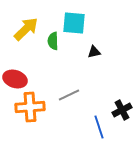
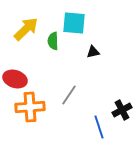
black triangle: moved 1 px left
gray line: rotated 30 degrees counterclockwise
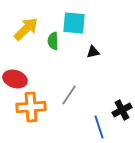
orange cross: moved 1 px right
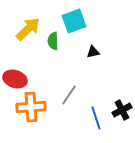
cyan square: moved 2 px up; rotated 25 degrees counterclockwise
yellow arrow: moved 2 px right
blue line: moved 3 px left, 9 px up
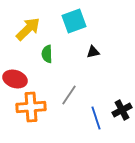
green semicircle: moved 6 px left, 13 px down
